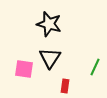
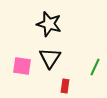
pink square: moved 2 px left, 3 px up
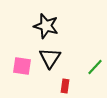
black star: moved 3 px left, 2 px down
green line: rotated 18 degrees clockwise
